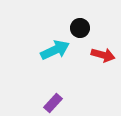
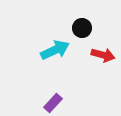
black circle: moved 2 px right
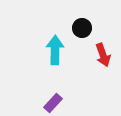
cyan arrow: rotated 64 degrees counterclockwise
red arrow: rotated 55 degrees clockwise
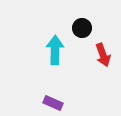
purple rectangle: rotated 72 degrees clockwise
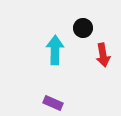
black circle: moved 1 px right
red arrow: rotated 10 degrees clockwise
